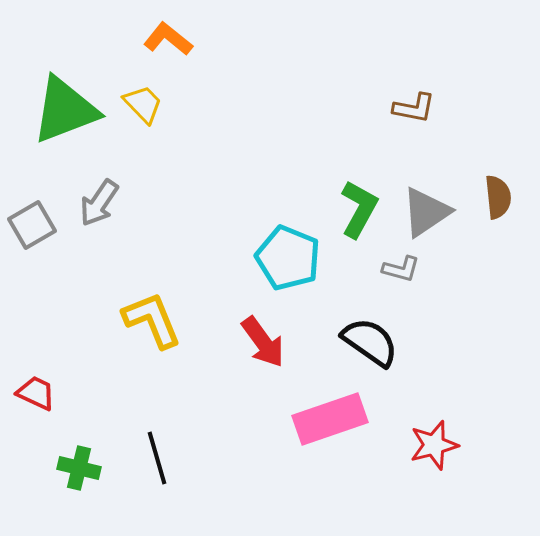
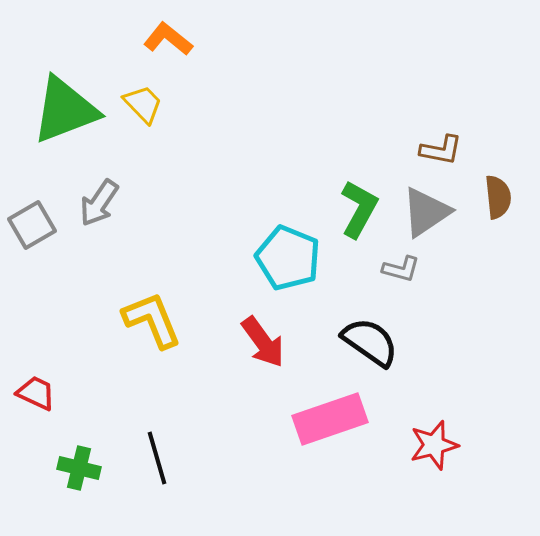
brown L-shape: moved 27 px right, 42 px down
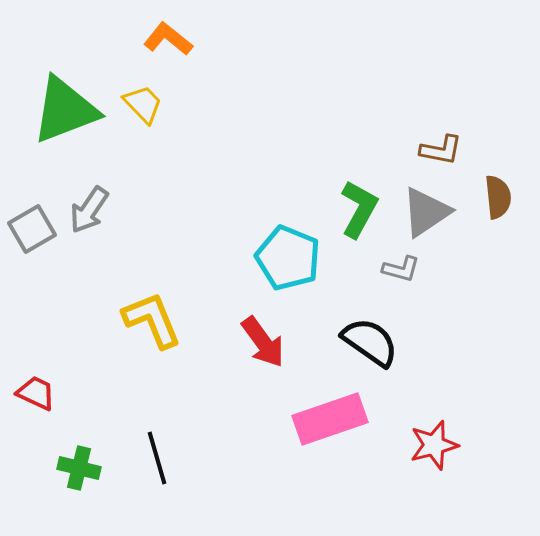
gray arrow: moved 10 px left, 7 px down
gray square: moved 4 px down
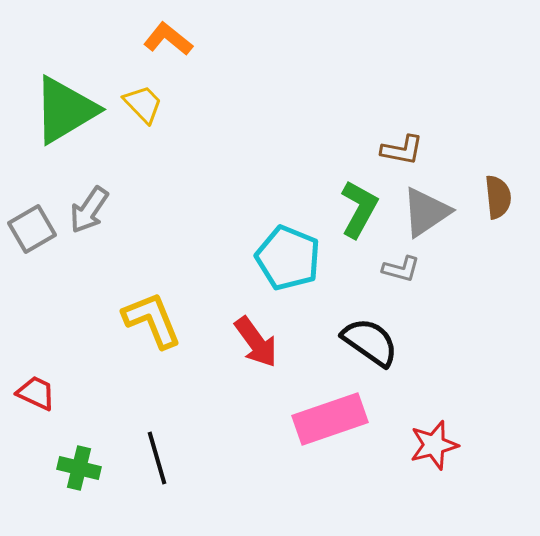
green triangle: rotated 10 degrees counterclockwise
brown L-shape: moved 39 px left
red arrow: moved 7 px left
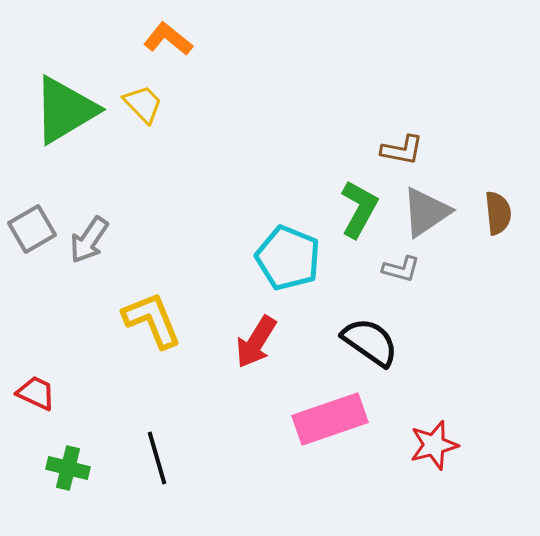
brown semicircle: moved 16 px down
gray arrow: moved 30 px down
red arrow: rotated 68 degrees clockwise
green cross: moved 11 px left
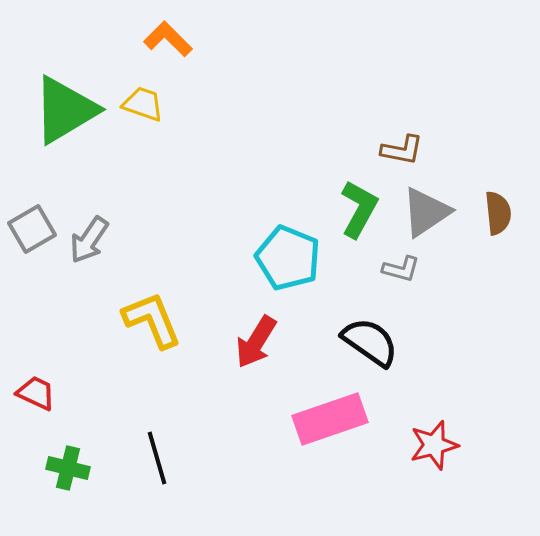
orange L-shape: rotated 6 degrees clockwise
yellow trapezoid: rotated 27 degrees counterclockwise
